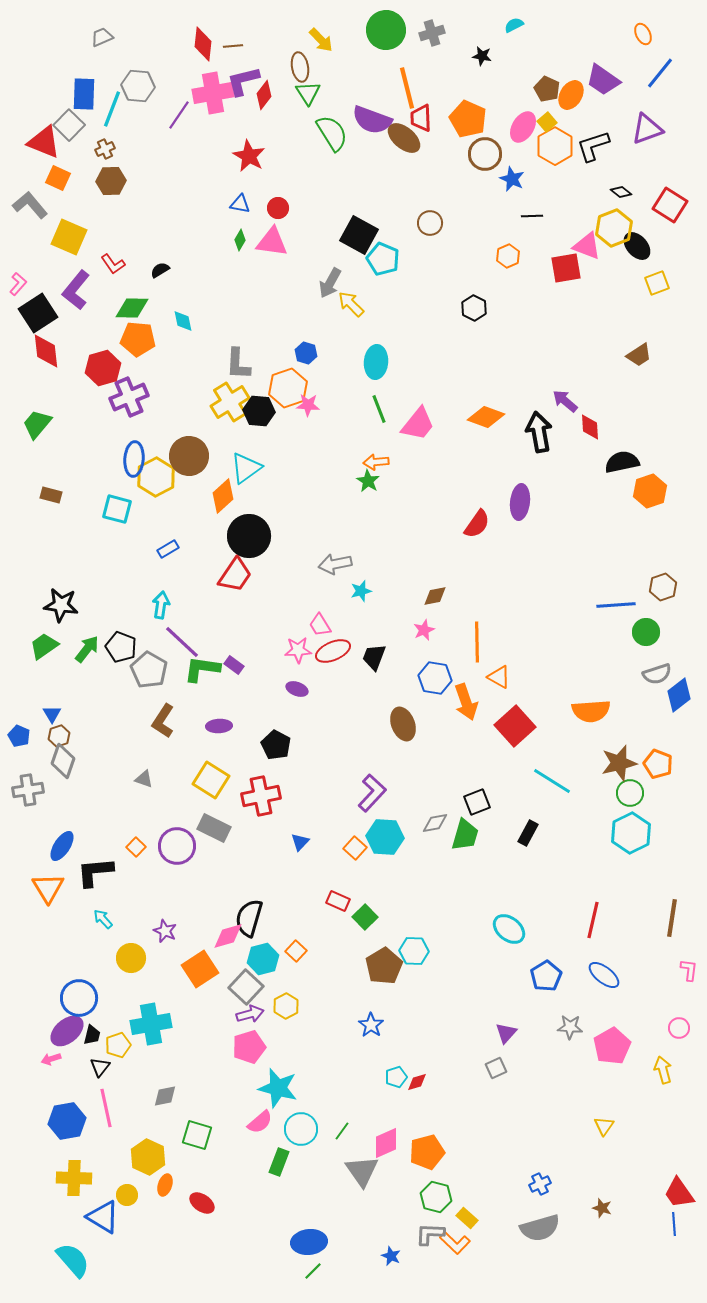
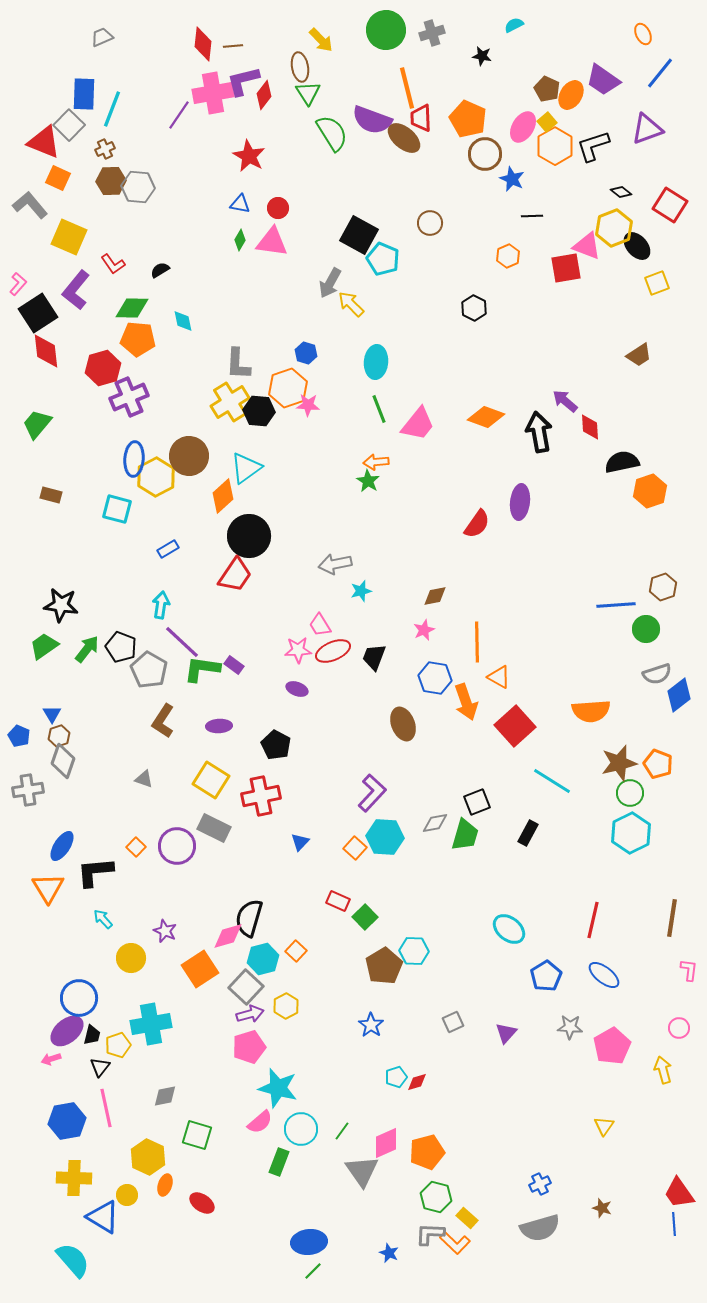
gray hexagon at (138, 86): moved 101 px down
green circle at (646, 632): moved 3 px up
gray square at (496, 1068): moved 43 px left, 46 px up
blue star at (391, 1256): moved 2 px left, 3 px up
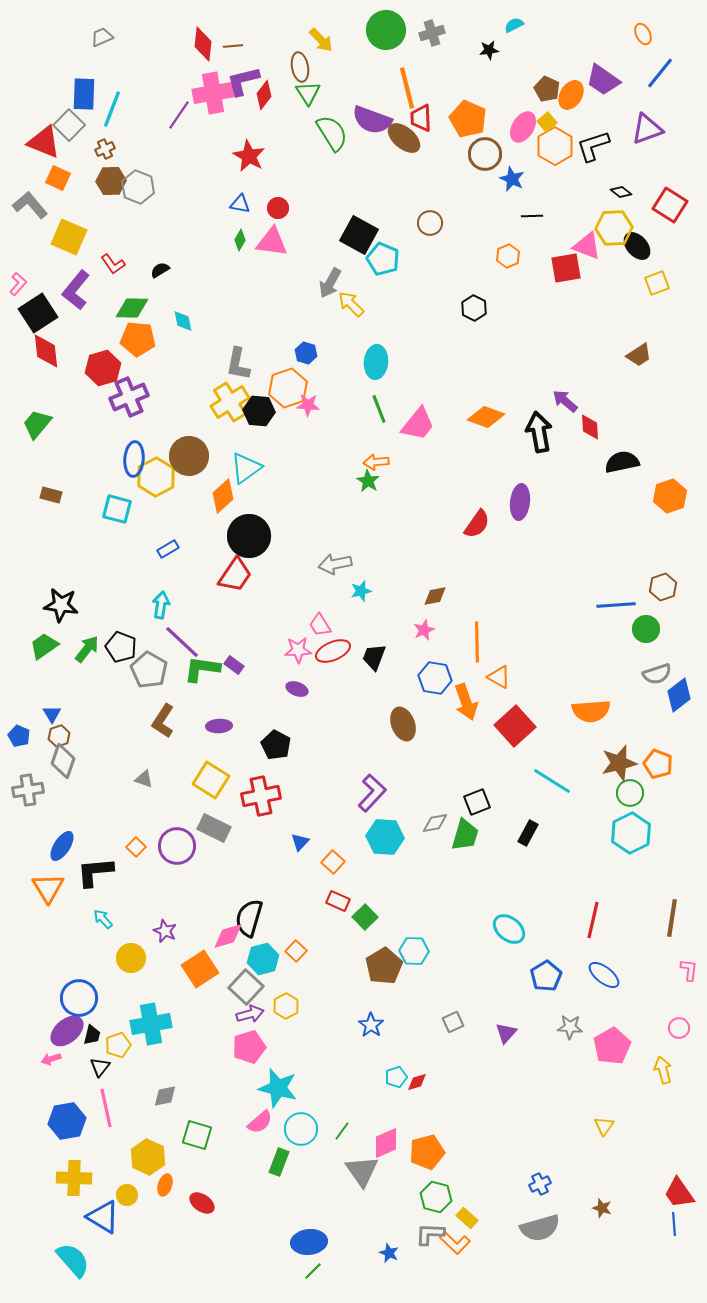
black star at (482, 56): moved 7 px right, 6 px up; rotated 18 degrees counterclockwise
gray hexagon at (138, 187): rotated 16 degrees clockwise
yellow hexagon at (614, 228): rotated 18 degrees clockwise
gray L-shape at (238, 364): rotated 8 degrees clockwise
orange hexagon at (650, 491): moved 20 px right, 5 px down
orange square at (355, 848): moved 22 px left, 14 px down
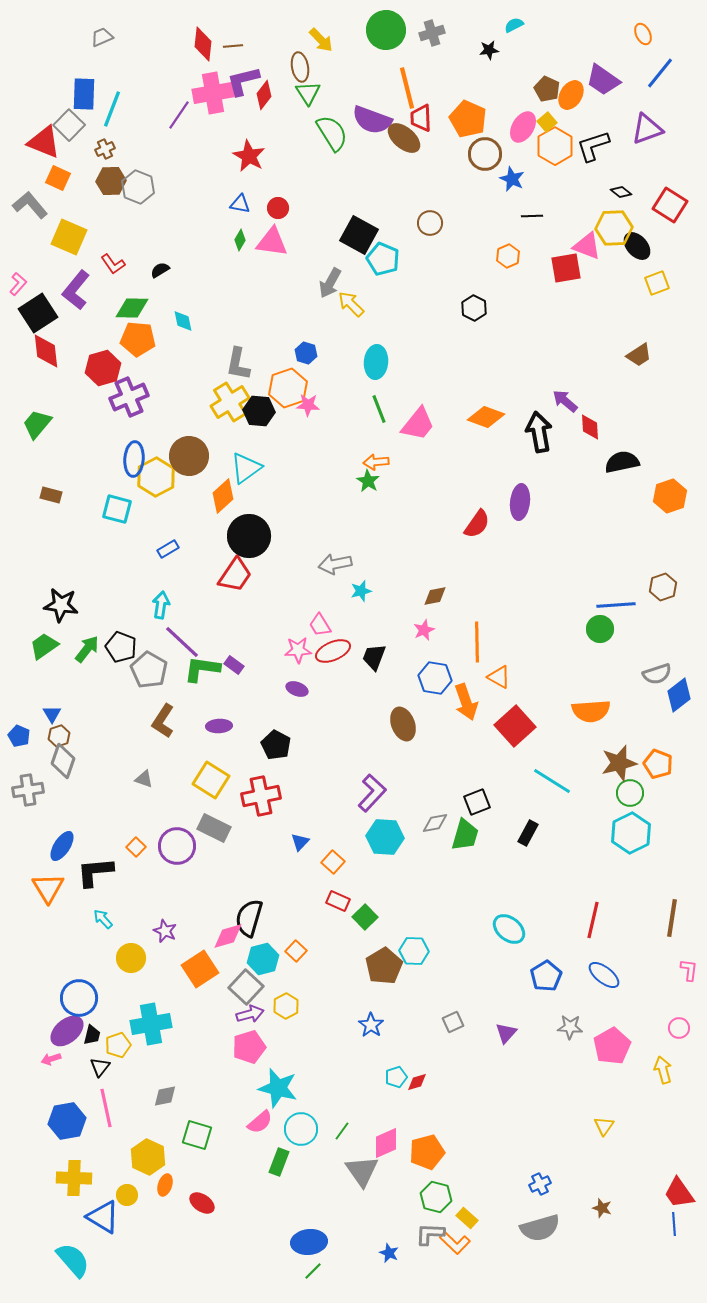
green circle at (646, 629): moved 46 px left
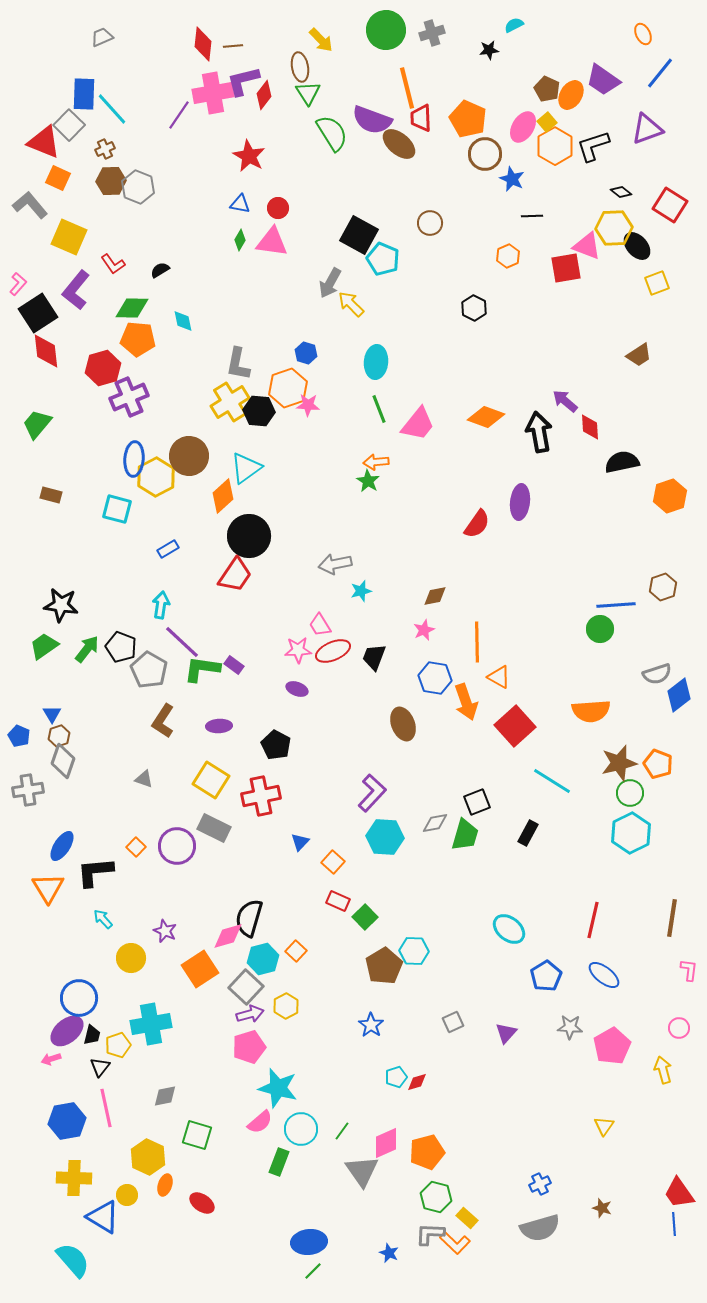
cyan line at (112, 109): rotated 63 degrees counterclockwise
brown ellipse at (404, 138): moved 5 px left, 6 px down
